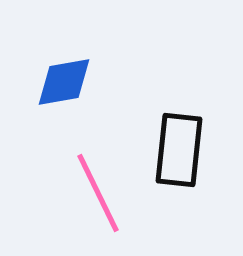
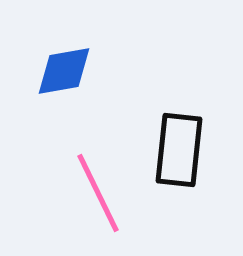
blue diamond: moved 11 px up
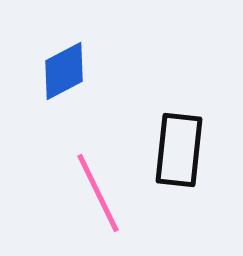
blue diamond: rotated 18 degrees counterclockwise
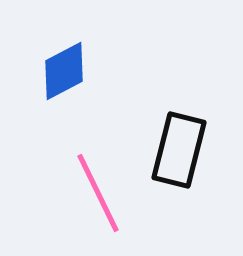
black rectangle: rotated 8 degrees clockwise
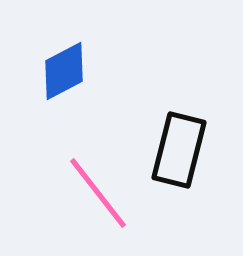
pink line: rotated 12 degrees counterclockwise
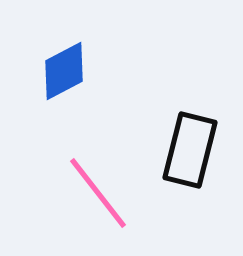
black rectangle: moved 11 px right
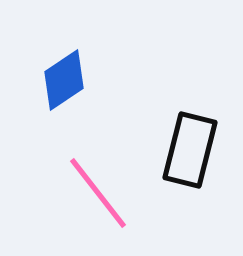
blue diamond: moved 9 px down; rotated 6 degrees counterclockwise
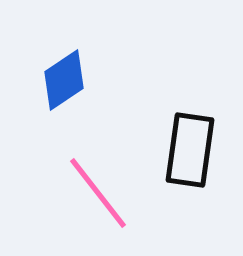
black rectangle: rotated 6 degrees counterclockwise
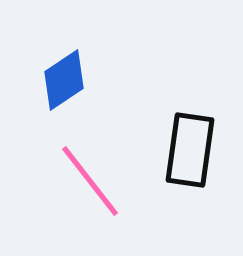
pink line: moved 8 px left, 12 px up
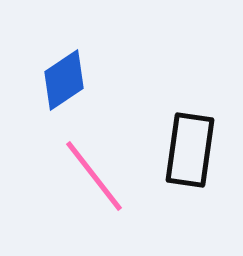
pink line: moved 4 px right, 5 px up
